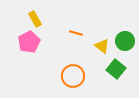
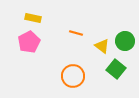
yellow rectangle: moved 2 px left, 1 px up; rotated 49 degrees counterclockwise
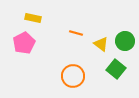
pink pentagon: moved 5 px left, 1 px down
yellow triangle: moved 1 px left, 2 px up
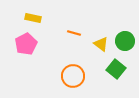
orange line: moved 2 px left
pink pentagon: moved 2 px right, 1 px down
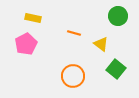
green circle: moved 7 px left, 25 px up
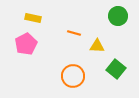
yellow triangle: moved 4 px left, 2 px down; rotated 35 degrees counterclockwise
